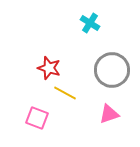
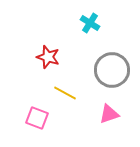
red star: moved 1 px left, 11 px up
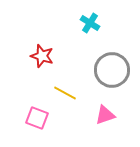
red star: moved 6 px left, 1 px up
pink triangle: moved 4 px left, 1 px down
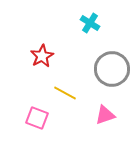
red star: rotated 25 degrees clockwise
gray circle: moved 1 px up
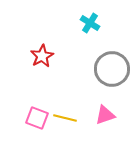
yellow line: moved 25 px down; rotated 15 degrees counterclockwise
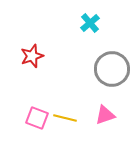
cyan cross: rotated 18 degrees clockwise
red star: moved 10 px left; rotated 10 degrees clockwise
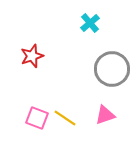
yellow line: rotated 20 degrees clockwise
